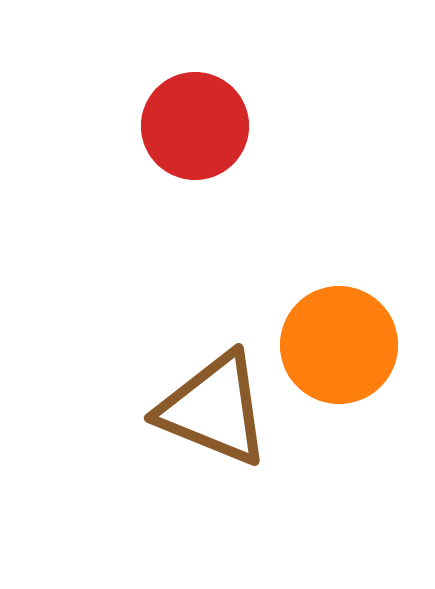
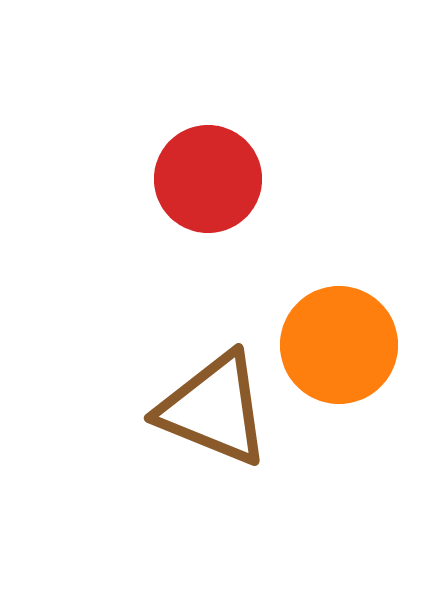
red circle: moved 13 px right, 53 px down
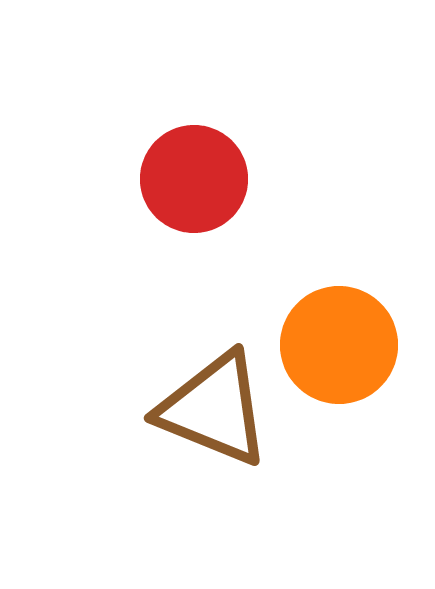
red circle: moved 14 px left
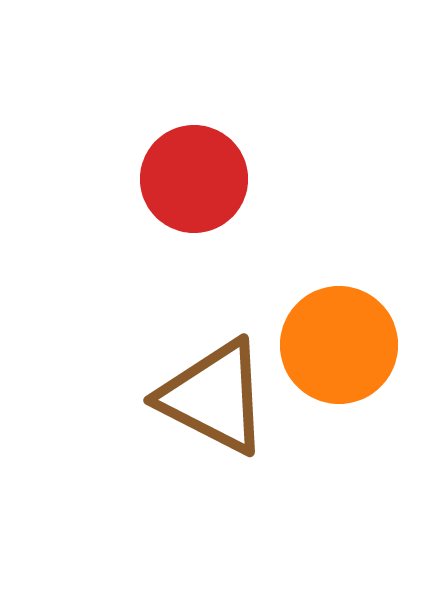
brown triangle: moved 12 px up; rotated 5 degrees clockwise
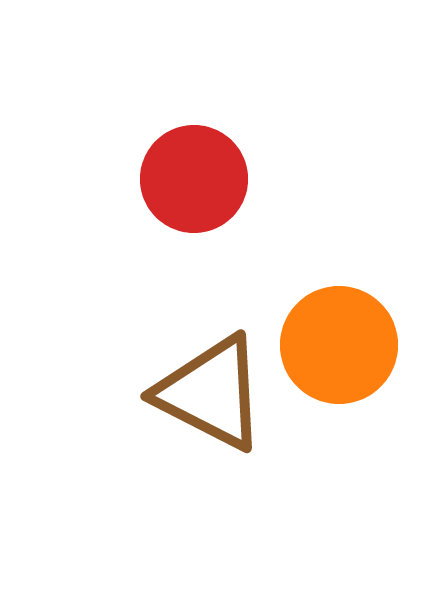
brown triangle: moved 3 px left, 4 px up
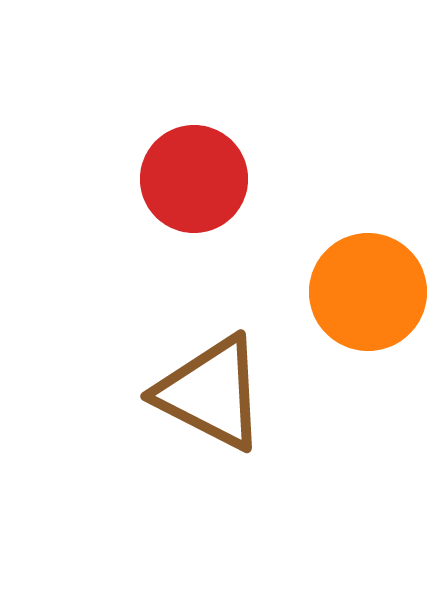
orange circle: moved 29 px right, 53 px up
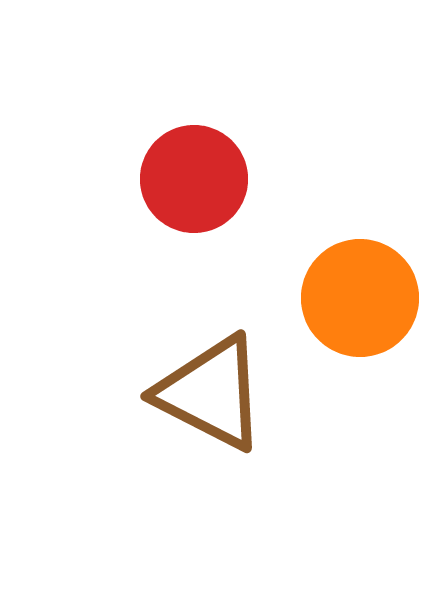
orange circle: moved 8 px left, 6 px down
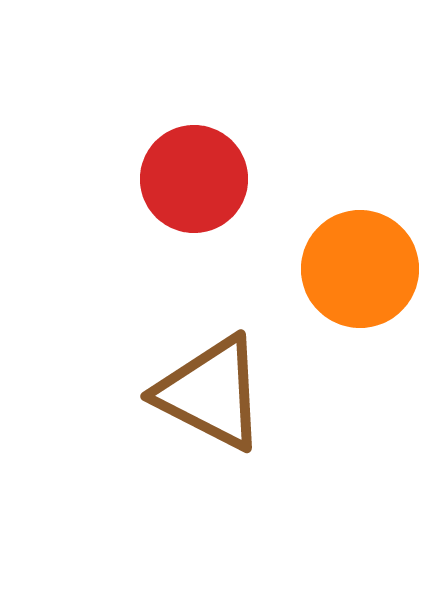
orange circle: moved 29 px up
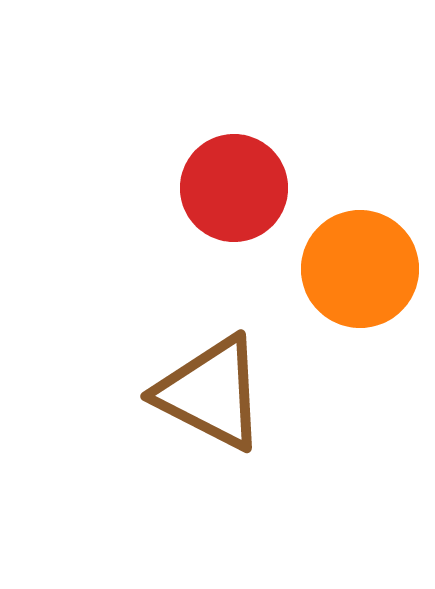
red circle: moved 40 px right, 9 px down
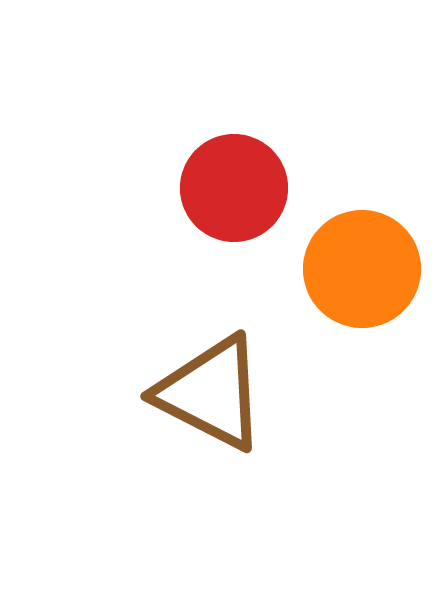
orange circle: moved 2 px right
